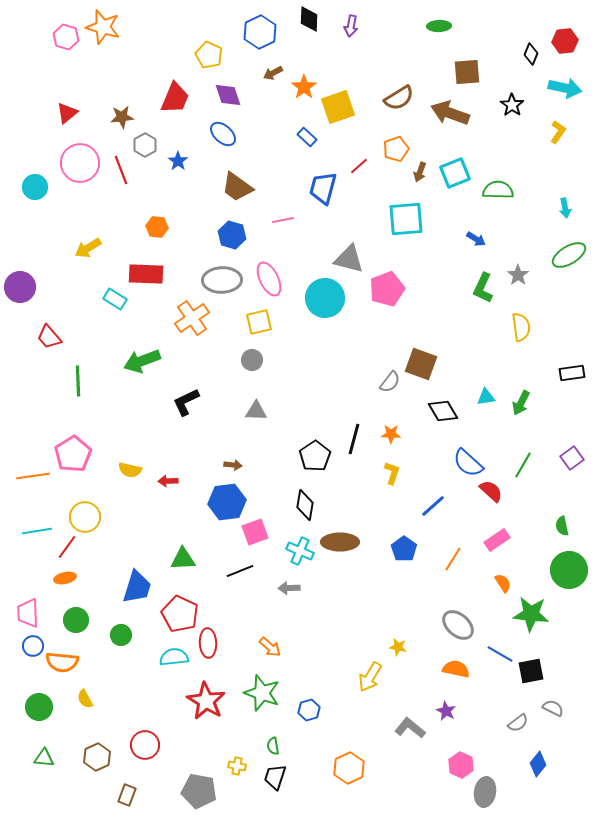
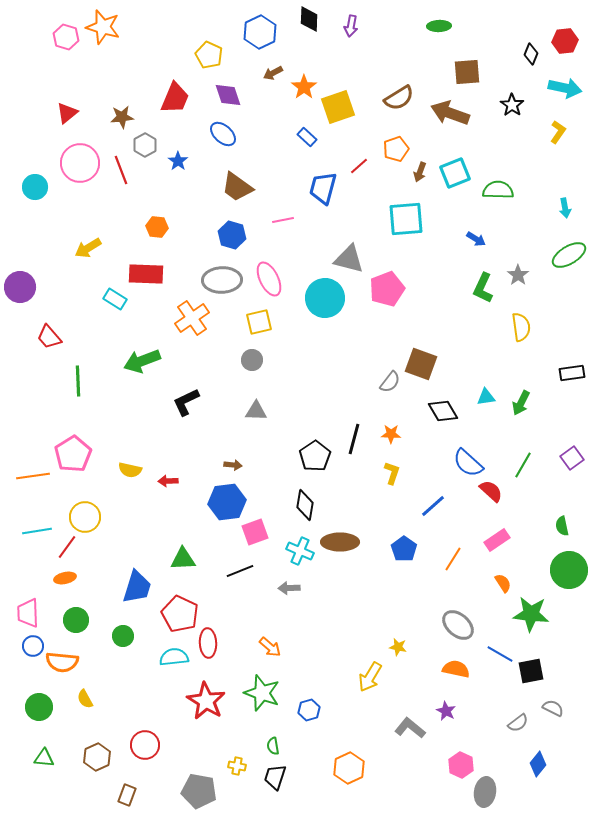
green circle at (121, 635): moved 2 px right, 1 px down
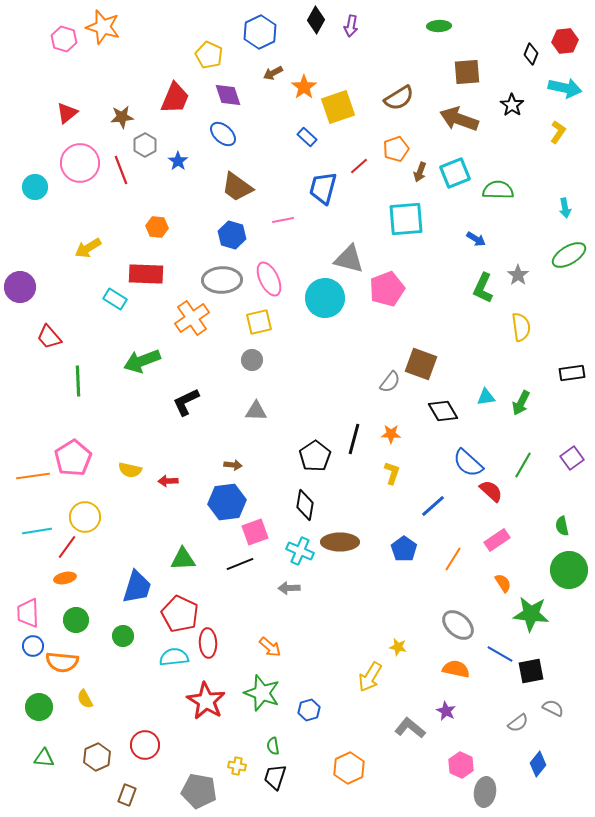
black diamond at (309, 19): moved 7 px right, 1 px down; rotated 28 degrees clockwise
pink hexagon at (66, 37): moved 2 px left, 2 px down
brown arrow at (450, 113): moved 9 px right, 6 px down
pink pentagon at (73, 454): moved 4 px down
black line at (240, 571): moved 7 px up
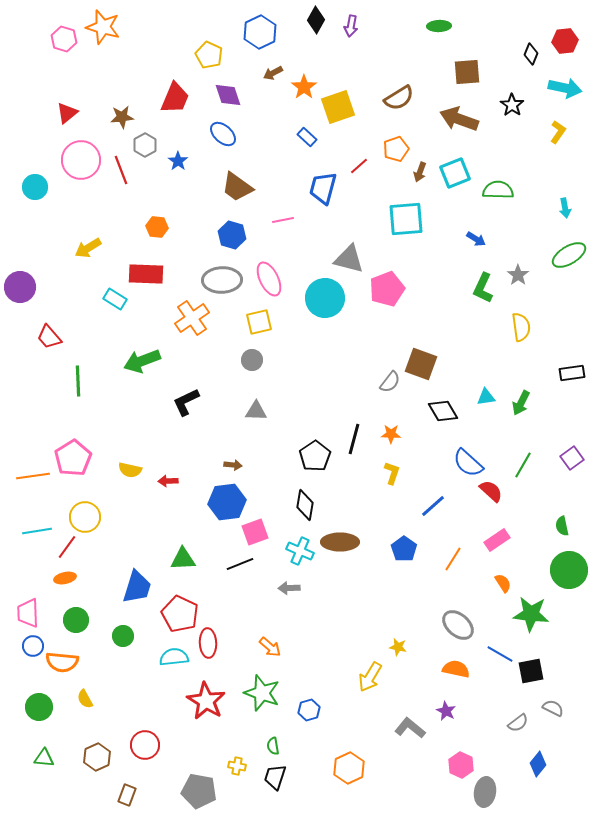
pink circle at (80, 163): moved 1 px right, 3 px up
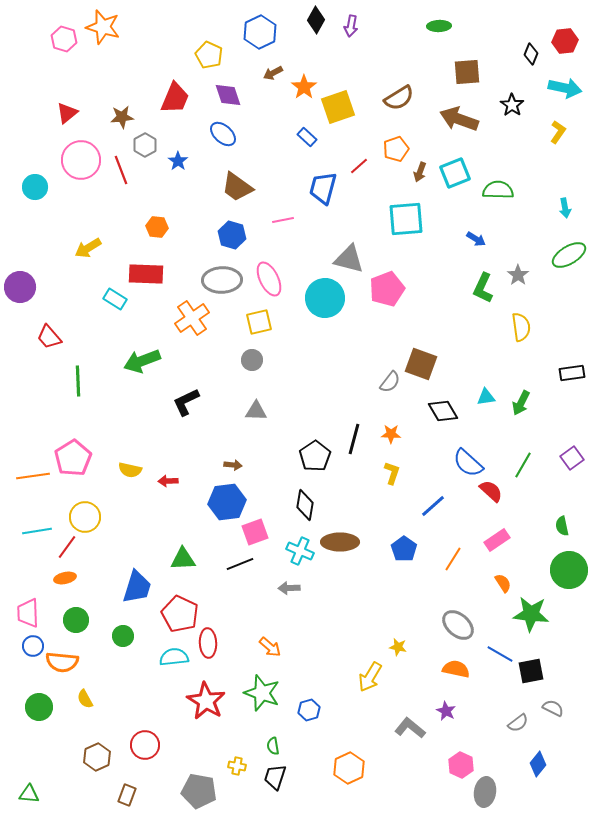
green triangle at (44, 758): moved 15 px left, 36 px down
